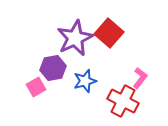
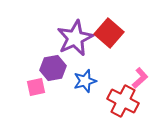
pink L-shape: rotated 10 degrees clockwise
pink square: rotated 18 degrees clockwise
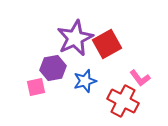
red square: moved 2 px left, 11 px down; rotated 20 degrees clockwise
pink L-shape: rotated 95 degrees clockwise
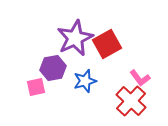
red cross: moved 8 px right; rotated 16 degrees clockwise
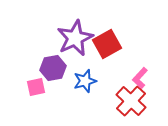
pink L-shape: rotated 80 degrees clockwise
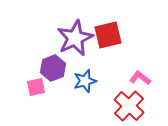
red square: moved 1 px right, 9 px up; rotated 16 degrees clockwise
purple hexagon: rotated 10 degrees counterclockwise
pink L-shape: rotated 85 degrees clockwise
red cross: moved 2 px left, 5 px down
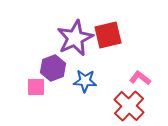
blue star: rotated 20 degrees clockwise
pink square: rotated 12 degrees clockwise
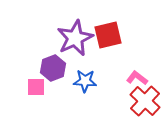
pink L-shape: moved 3 px left
red cross: moved 16 px right, 5 px up
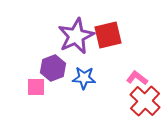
purple star: moved 1 px right, 2 px up
blue star: moved 1 px left, 3 px up
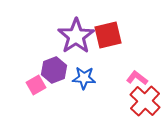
purple star: rotated 9 degrees counterclockwise
purple hexagon: moved 1 px right, 2 px down
pink square: moved 2 px up; rotated 30 degrees counterclockwise
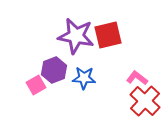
purple star: rotated 27 degrees counterclockwise
